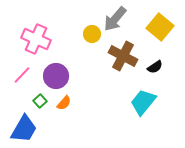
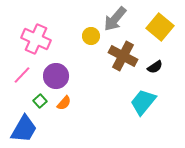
yellow circle: moved 1 px left, 2 px down
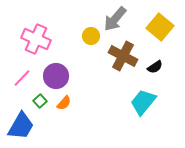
pink line: moved 3 px down
blue trapezoid: moved 3 px left, 3 px up
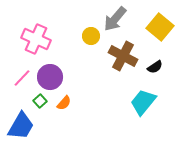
purple circle: moved 6 px left, 1 px down
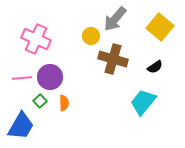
brown cross: moved 10 px left, 3 px down; rotated 12 degrees counterclockwise
pink line: rotated 42 degrees clockwise
orange semicircle: rotated 42 degrees counterclockwise
